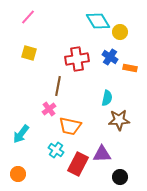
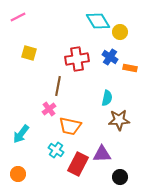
pink line: moved 10 px left; rotated 21 degrees clockwise
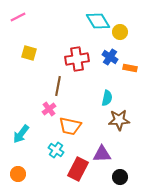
red rectangle: moved 5 px down
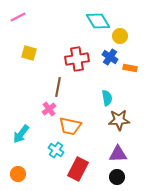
yellow circle: moved 4 px down
brown line: moved 1 px down
cyan semicircle: rotated 21 degrees counterclockwise
purple triangle: moved 16 px right
black circle: moved 3 px left
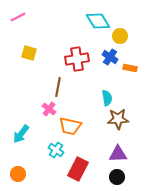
pink cross: rotated 16 degrees counterclockwise
brown star: moved 1 px left, 1 px up
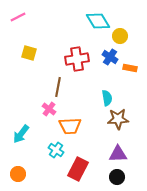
orange trapezoid: rotated 15 degrees counterclockwise
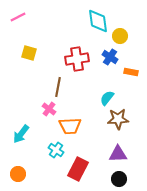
cyan diamond: rotated 25 degrees clockwise
orange rectangle: moved 1 px right, 4 px down
cyan semicircle: rotated 133 degrees counterclockwise
black circle: moved 2 px right, 2 px down
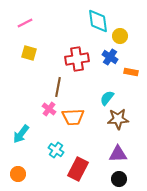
pink line: moved 7 px right, 6 px down
orange trapezoid: moved 3 px right, 9 px up
